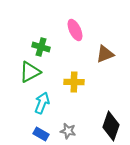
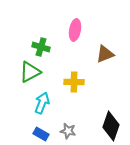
pink ellipse: rotated 35 degrees clockwise
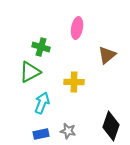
pink ellipse: moved 2 px right, 2 px up
brown triangle: moved 2 px right, 1 px down; rotated 18 degrees counterclockwise
blue rectangle: rotated 42 degrees counterclockwise
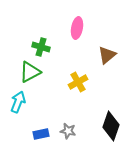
yellow cross: moved 4 px right; rotated 30 degrees counterclockwise
cyan arrow: moved 24 px left, 1 px up
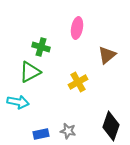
cyan arrow: rotated 80 degrees clockwise
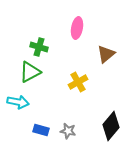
green cross: moved 2 px left
brown triangle: moved 1 px left, 1 px up
black diamond: rotated 20 degrees clockwise
blue rectangle: moved 4 px up; rotated 28 degrees clockwise
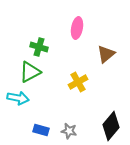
cyan arrow: moved 4 px up
gray star: moved 1 px right
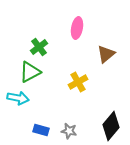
green cross: rotated 36 degrees clockwise
